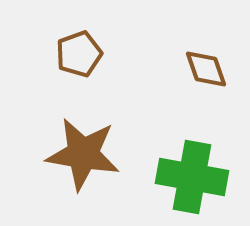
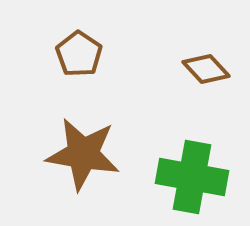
brown pentagon: rotated 18 degrees counterclockwise
brown diamond: rotated 24 degrees counterclockwise
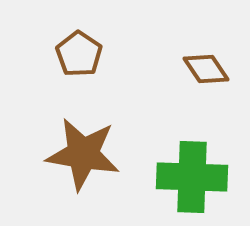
brown diamond: rotated 9 degrees clockwise
green cross: rotated 8 degrees counterclockwise
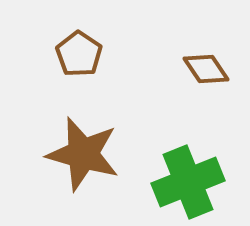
brown star: rotated 6 degrees clockwise
green cross: moved 4 px left, 5 px down; rotated 24 degrees counterclockwise
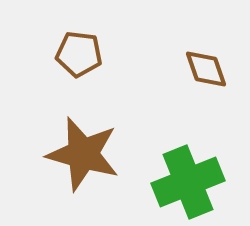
brown pentagon: rotated 27 degrees counterclockwise
brown diamond: rotated 15 degrees clockwise
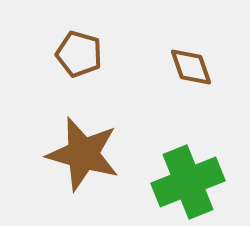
brown pentagon: rotated 9 degrees clockwise
brown diamond: moved 15 px left, 2 px up
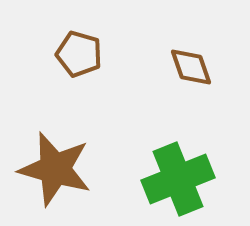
brown star: moved 28 px left, 15 px down
green cross: moved 10 px left, 3 px up
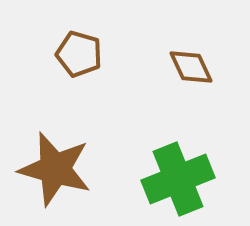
brown diamond: rotated 6 degrees counterclockwise
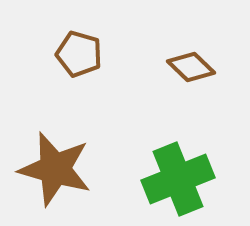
brown diamond: rotated 21 degrees counterclockwise
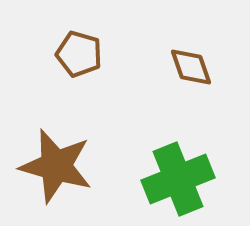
brown diamond: rotated 27 degrees clockwise
brown star: moved 1 px right, 3 px up
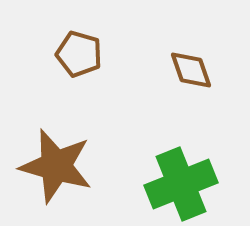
brown diamond: moved 3 px down
green cross: moved 3 px right, 5 px down
